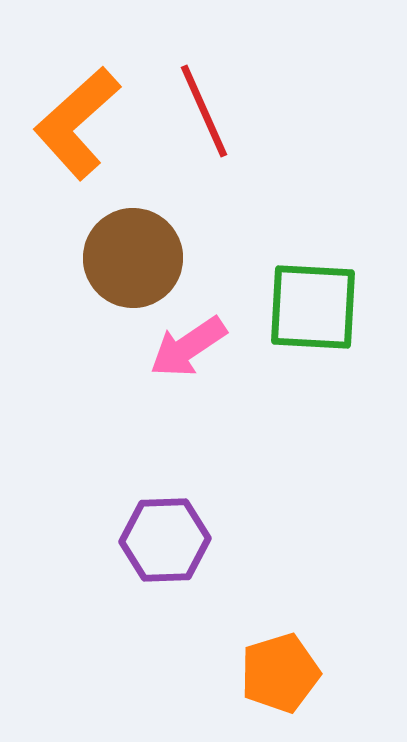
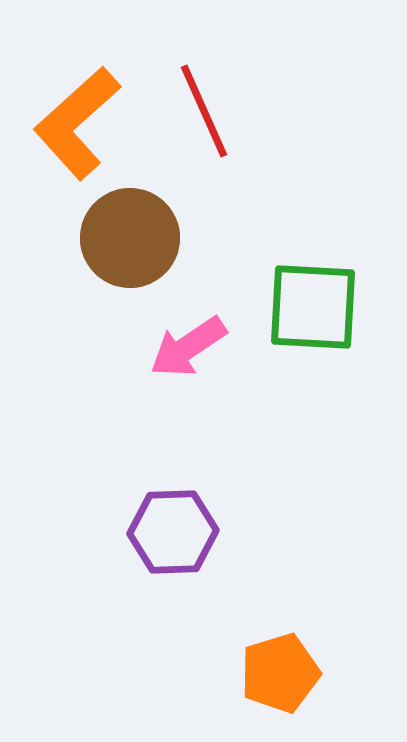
brown circle: moved 3 px left, 20 px up
purple hexagon: moved 8 px right, 8 px up
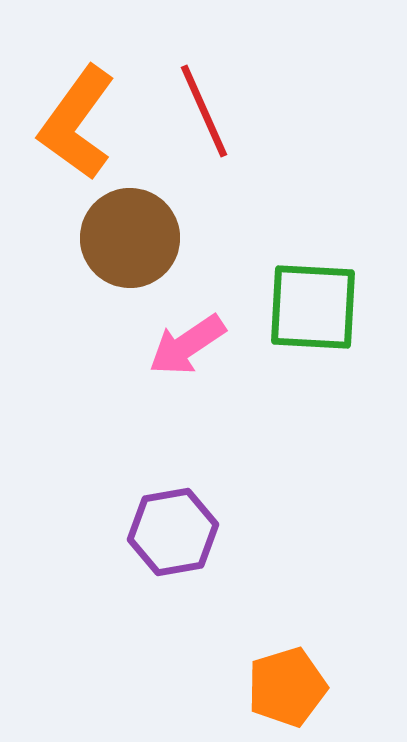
orange L-shape: rotated 12 degrees counterclockwise
pink arrow: moved 1 px left, 2 px up
purple hexagon: rotated 8 degrees counterclockwise
orange pentagon: moved 7 px right, 14 px down
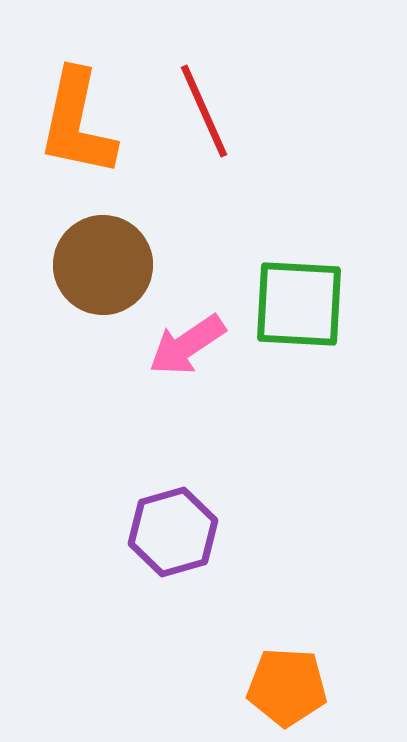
orange L-shape: rotated 24 degrees counterclockwise
brown circle: moved 27 px left, 27 px down
green square: moved 14 px left, 3 px up
purple hexagon: rotated 6 degrees counterclockwise
orange pentagon: rotated 20 degrees clockwise
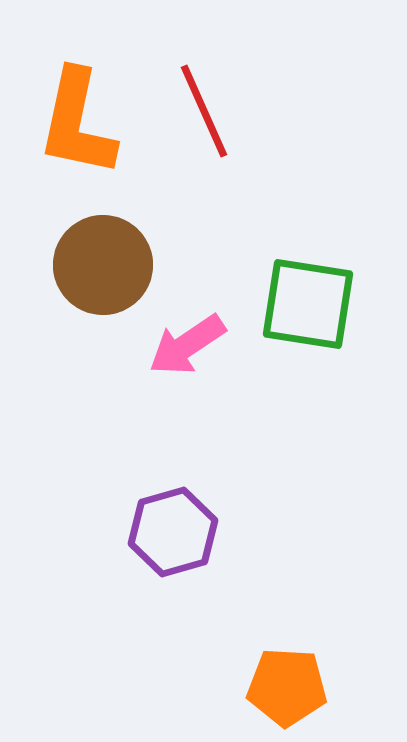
green square: moved 9 px right; rotated 6 degrees clockwise
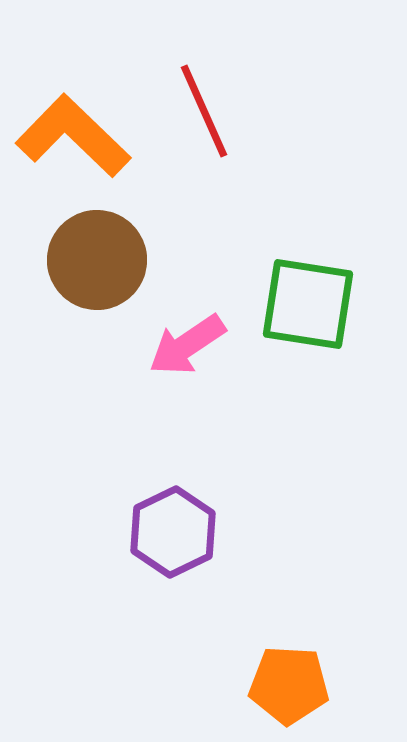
orange L-shape: moved 4 px left, 13 px down; rotated 122 degrees clockwise
brown circle: moved 6 px left, 5 px up
purple hexagon: rotated 10 degrees counterclockwise
orange pentagon: moved 2 px right, 2 px up
